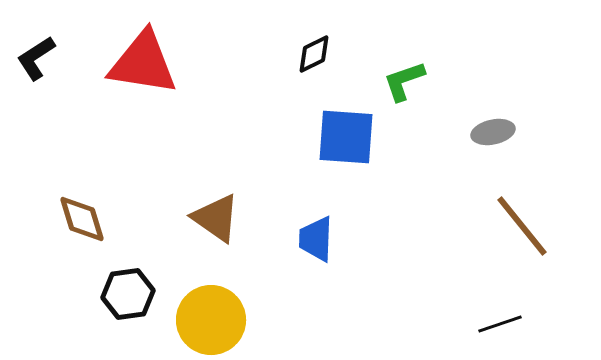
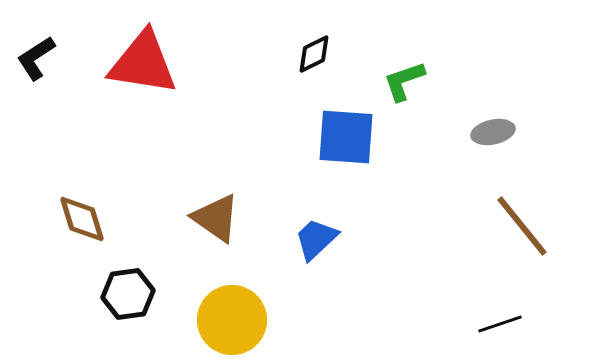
blue trapezoid: rotated 45 degrees clockwise
yellow circle: moved 21 px right
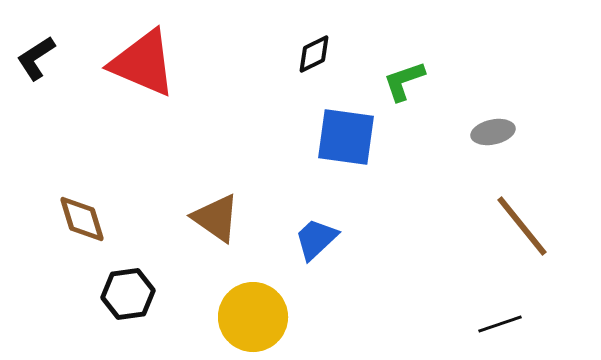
red triangle: rotated 14 degrees clockwise
blue square: rotated 4 degrees clockwise
yellow circle: moved 21 px right, 3 px up
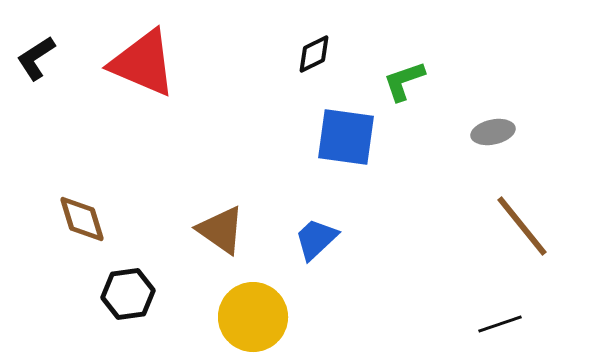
brown triangle: moved 5 px right, 12 px down
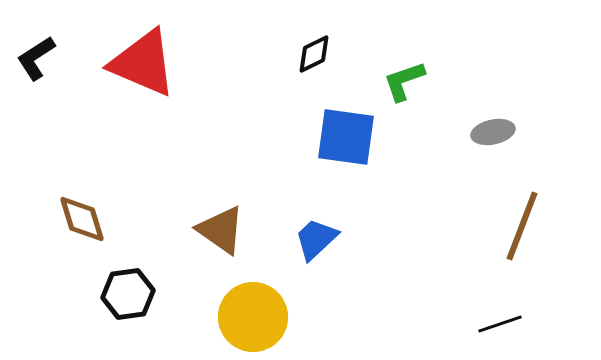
brown line: rotated 60 degrees clockwise
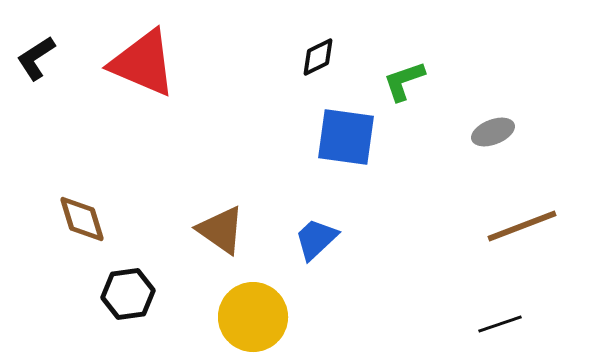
black diamond: moved 4 px right, 3 px down
gray ellipse: rotated 9 degrees counterclockwise
brown line: rotated 48 degrees clockwise
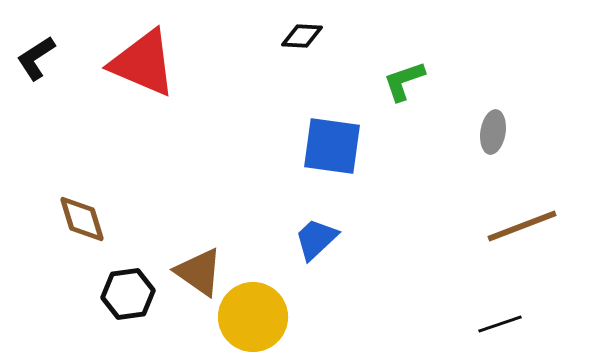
black diamond: moved 16 px left, 21 px up; rotated 30 degrees clockwise
gray ellipse: rotated 60 degrees counterclockwise
blue square: moved 14 px left, 9 px down
brown triangle: moved 22 px left, 42 px down
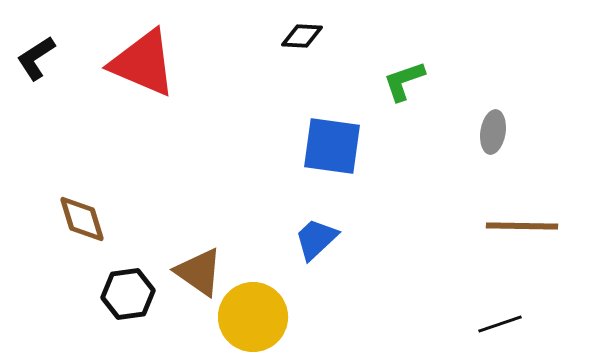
brown line: rotated 22 degrees clockwise
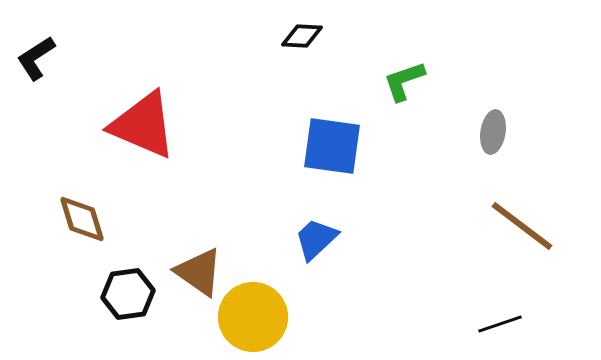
red triangle: moved 62 px down
brown line: rotated 36 degrees clockwise
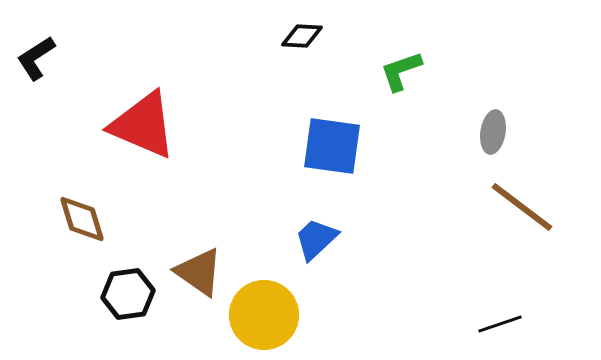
green L-shape: moved 3 px left, 10 px up
brown line: moved 19 px up
yellow circle: moved 11 px right, 2 px up
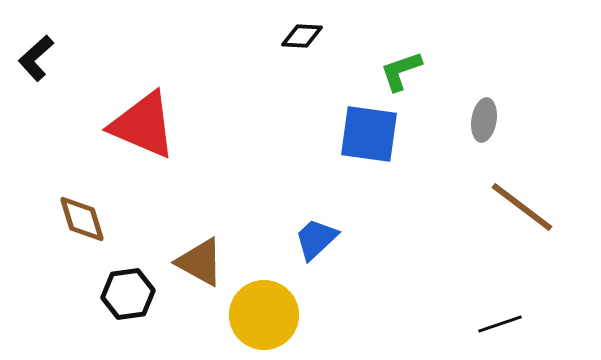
black L-shape: rotated 9 degrees counterclockwise
gray ellipse: moved 9 px left, 12 px up
blue square: moved 37 px right, 12 px up
brown triangle: moved 1 px right, 10 px up; rotated 6 degrees counterclockwise
